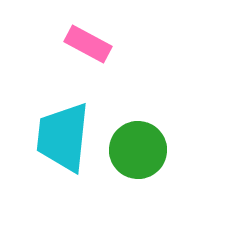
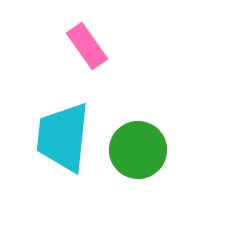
pink rectangle: moved 1 px left, 2 px down; rotated 27 degrees clockwise
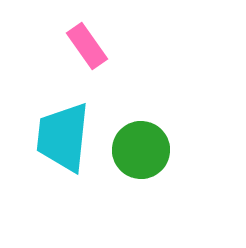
green circle: moved 3 px right
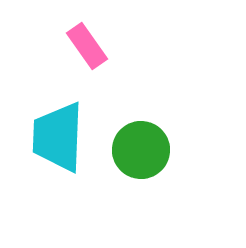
cyan trapezoid: moved 5 px left; rotated 4 degrees counterclockwise
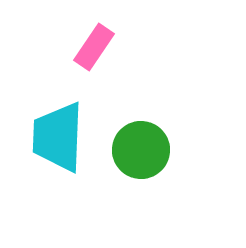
pink rectangle: moved 7 px right, 1 px down; rotated 69 degrees clockwise
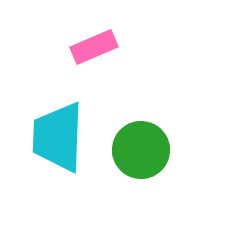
pink rectangle: rotated 33 degrees clockwise
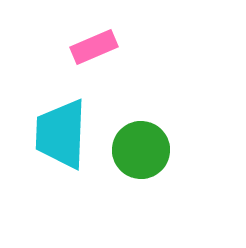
cyan trapezoid: moved 3 px right, 3 px up
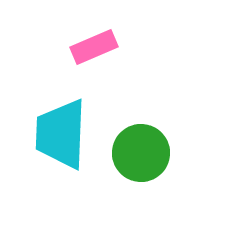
green circle: moved 3 px down
